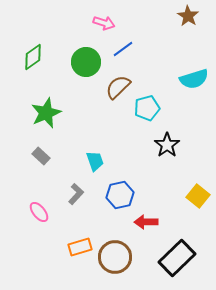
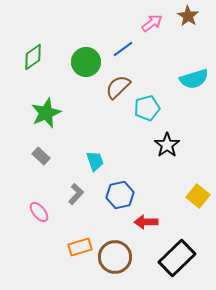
pink arrow: moved 48 px right; rotated 55 degrees counterclockwise
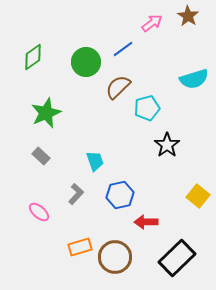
pink ellipse: rotated 10 degrees counterclockwise
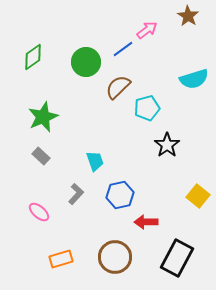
pink arrow: moved 5 px left, 7 px down
green star: moved 3 px left, 4 px down
orange rectangle: moved 19 px left, 12 px down
black rectangle: rotated 18 degrees counterclockwise
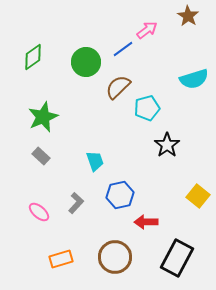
gray L-shape: moved 9 px down
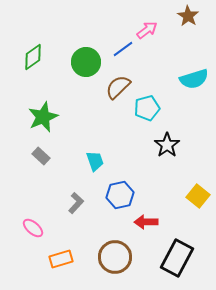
pink ellipse: moved 6 px left, 16 px down
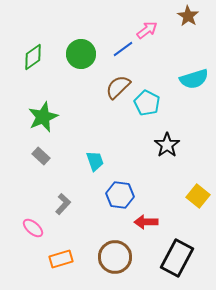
green circle: moved 5 px left, 8 px up
cyan pentagon: moved 5 px up; rotated 30 degrees counterclockwise
blue hexagon: rotated 20 degrees clockwise
gray L-shape: moved 13 px left, 1 px down
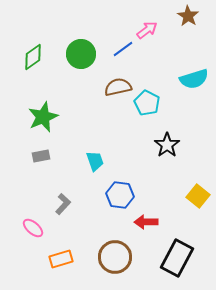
brown semicircle: rotated 32 degrees clockwise
gray rectangle: rotated 54 degrees counterclockwise
